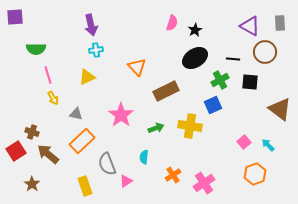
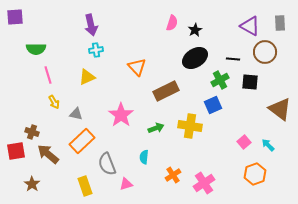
yellow arrow: moved 1 px right, 4 px down
red square: rotated 24 degrees clockwise
pink triangle: moved 3 px down; rotated 16 degrees clockwise
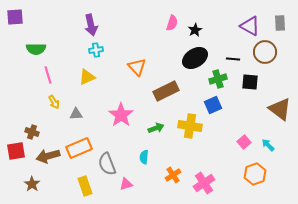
green cross: moved 2 px left, 1 px up; rotated 12 degrees clockwise
gray triangle: rotated 16 degrees counterclockwise
orange rectangle: moved 3 px left, 7 px down; rotated 20 degrees clockwise
brown arrow: moved 2 px down; rotated 55 degrees counterclockwise
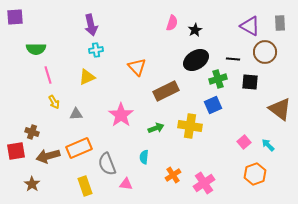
black ellipse: moved 1 px right, 2 px down
pink triangle: rotated 24 degrees clockwise
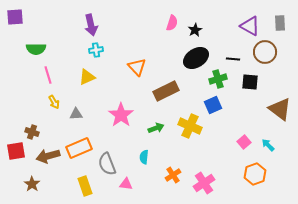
black ellipse: moved 2 px up
yellow cross: rotated 15 degrees clockwise
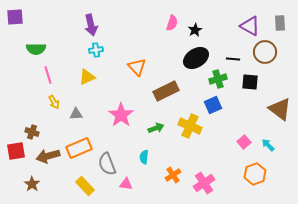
yellow rectangle: rotated 24 degrees counterclockwise
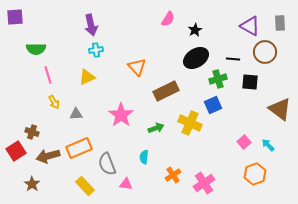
pink semicircle: moved 4 px left, 4 px up; rotated 14 degrees clockwise
yellow cross: moved 3 px up
red square: rotated 24 degrees counterclockwise
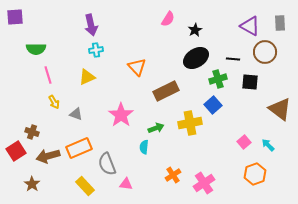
blue square: rotated 18 degrees counterclockwise
gray triangle: rotated 24 degrees clockwise
yellow cross: rotated 35 degrees counterclockwise
cyan semicircle: moved 10 px up
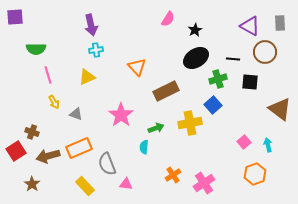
cyan arrow: rotated 32 degrees clockwise
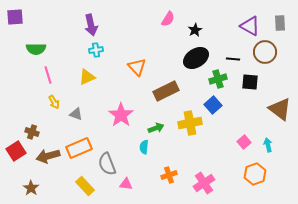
orange cross: moved 4 px left; rotated 14 degrees clockwise
brown star: moved 1 px left, 4 px down
